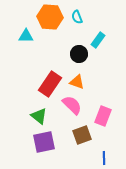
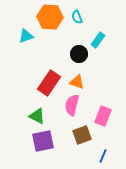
cyan triangle: rotated 21 degrees counterclockwise
red rectangle: moved 1 px left, 1 px up
pink semicircle: rotated 120 degrees counterclockwise
green triangle: moved 2 px left; rotated 12 degrees counterclockwise
purple square: moved 1 px left, 1 px up
blue line: moved 1 px left, 2 px up; rotated 24 degrees clockwise
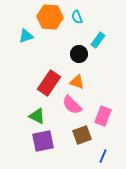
pink semicircle: rotated 60 degrees counterclockwise
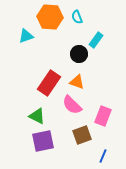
cyan rectangle: moved 2 px left
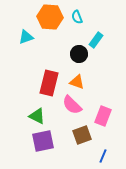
cyan triangle: moved 1 px down
red rectangle: rotated 20 degrees counterclockwise
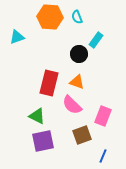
cyan triangle: moved 9 px left
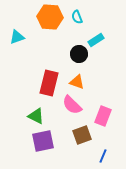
cyan rectangle: rotated 21 degrees clockwise
green triangle: moved 1 px left
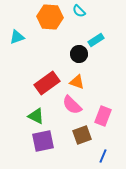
cyan semicircle: moved 2 px right, 6 px up; rotated 24 degrees counterclockwise
red rectangle: moved 2 px left; rotated 40 degrees clockwise
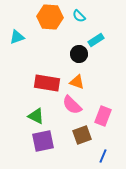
cyan semicircle: moved 5 px down
red rectangle: rotated 45 degrees clockwise
